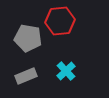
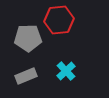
red hexagon: moved 1 px left, 1 px up
gray pentagon: rotated 12 degrees counterclockwise
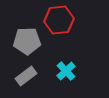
gray pentagon: moved 1 px left, 3 px down
gray rectangle: rotated 15 degrees counterclockwise
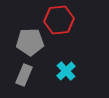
gray pentagon: moved 3 px right, 1 px down
gray rectangle: moved 2 px left, 1 px up; rotated 30 degrees counterclockwise
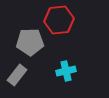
cyan cross: rotated 30 degrees clockwise
gray rectangle: moved 7 px left; rotated 15 degrees clockwise
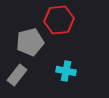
gray pentagon: rotated 12 degrees counterclockwise
cyan cross: rotated 24 degrees clockwise
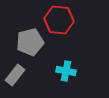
red hexagon: rotated 12 degrees clockwise
gray rectangle: moved 2 px left
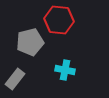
cyan cross: moved 1 px left, 1 px up
gray rectangle: moved 4 px down
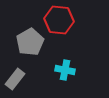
gray pentagon: rotated 16 degrees counterclockwise
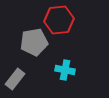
red hexagon: rotated 12 degrees counterclockwise
gray pentagon: moved 4 px right; rotated 20 degrees clockwise
